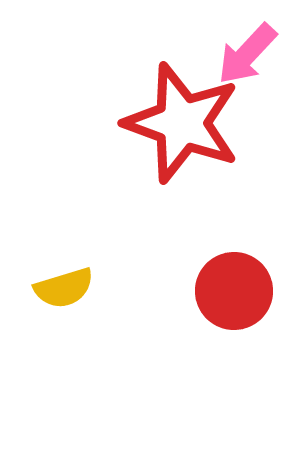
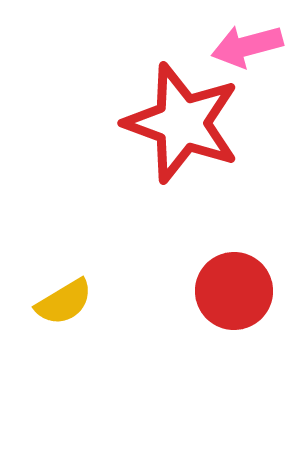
pink arrow: moved 8 px up; rotated 32 degrees clockwise
yellow semicircle: moved 14 px down; rotated 14 degrees counterclockwise
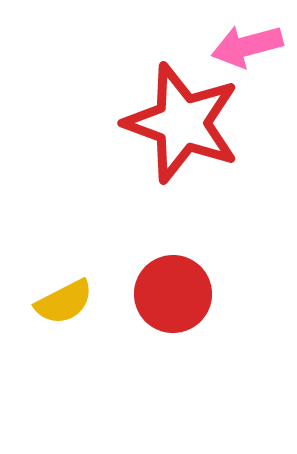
red circle: moved 61 px left, 3 px down
yellow semicircle: rotated 4 degrees clockwise
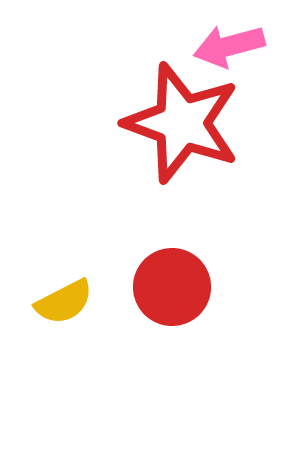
pink arrow: moved 18 px left
red circle: moved 1 px left, 7 px up
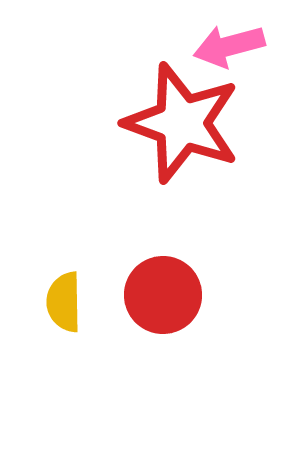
red circle: moved 9 px left, 8 px down
yellow semicircle: rotated 116 degrees clockwise
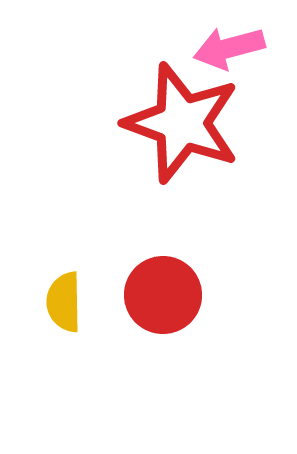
pink arrow: moved 2 px down
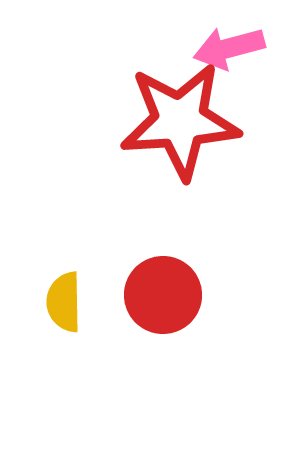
red star: moved 2 px left, 2 px up; rotated 24 degrees counterclockwise
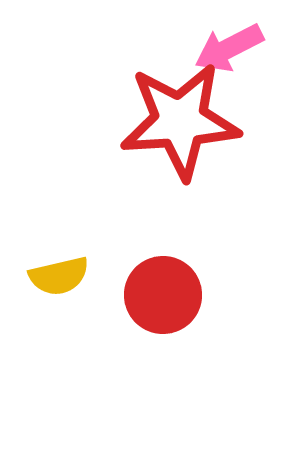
pink arrow: rotated 12 degrees counterclockwise
yellow semicircle: moved 5 px left, 26 px up; rotated 102 degrees counterclockwise
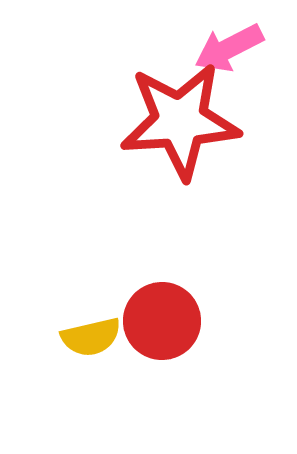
yellow semicircle: moved 32 px right, 61 px down
red circle: moved 1 px left, 26 px down
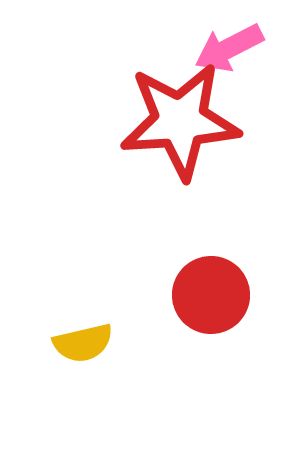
red circle: moved 49 px right, 26 px up
yellow semicircle: moved 8 px left, 6 px down
